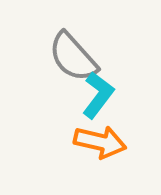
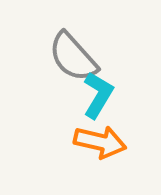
cyan L-shape: rotated 6 degrees counterclockwise
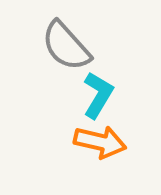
gray semicircle: moved 7 px left, 11 px up
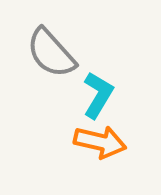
gray semicircle: moved 15 px left, 7 px down
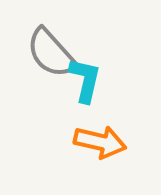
cyan L-shape: moved 13 px left, 15 px up; rotated 18 degrees counterclockwise
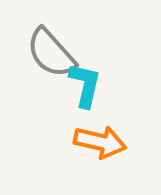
cyan L-shape: moved 5 px down
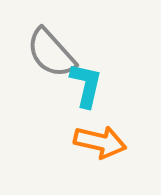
cyan L-shape: moved 1 px right
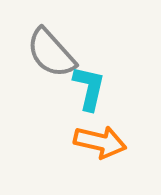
cyan L-shape: moved 3 px right, 3 px down
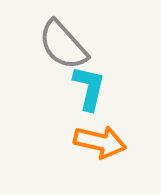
gray semicircle: moved 12 px right, 8 px up
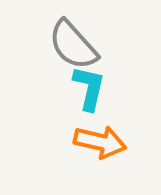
gray semicircle: moved 10 px right
